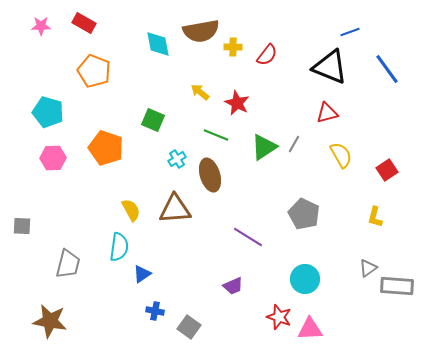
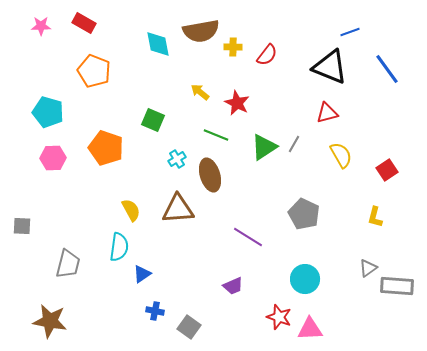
brown triangle at (175, 209): moved 3 px right
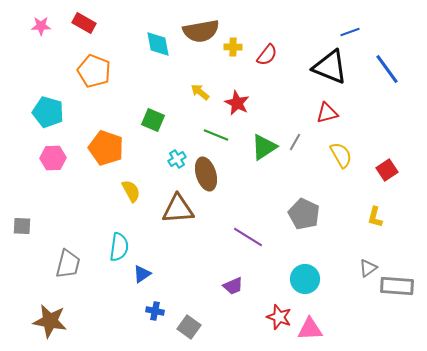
gray line at (294, 144): moved 1 px right, 2 px up
brown ellipse at (210, 175): moved 4 px left, 1 px up
yellow semicircle at (131, 210): moved 19 px up
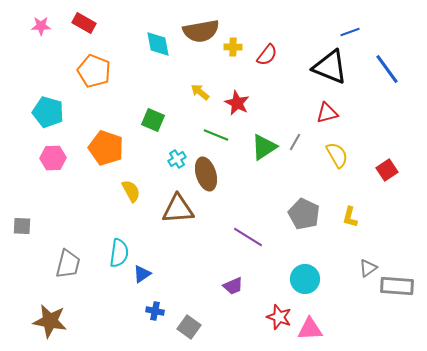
yellow semicircle at (341, 155): moved 4 px left
yellow L-shape at (375, 217): moved 25 px left
cyan semicircle at (119, 247): moved 6 px down
